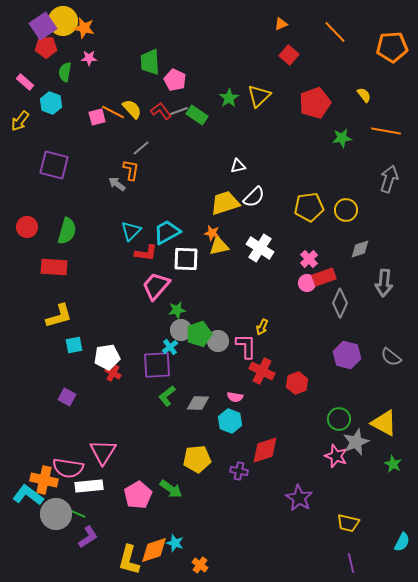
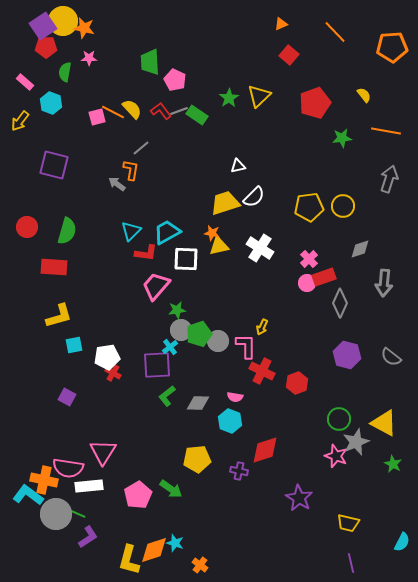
yellow circle at (346, 210): moved 3 px left, 4 px up
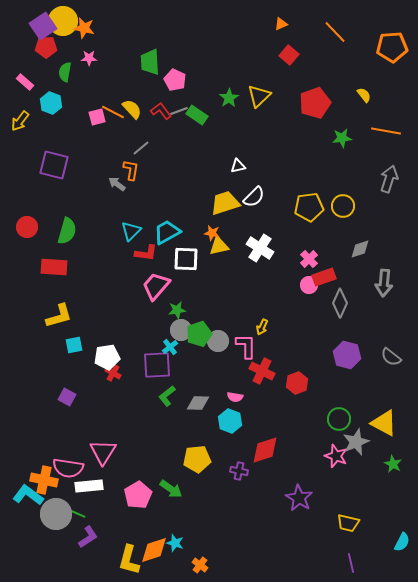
pink circle at (307, 283): moved 2 px right, 2 px down
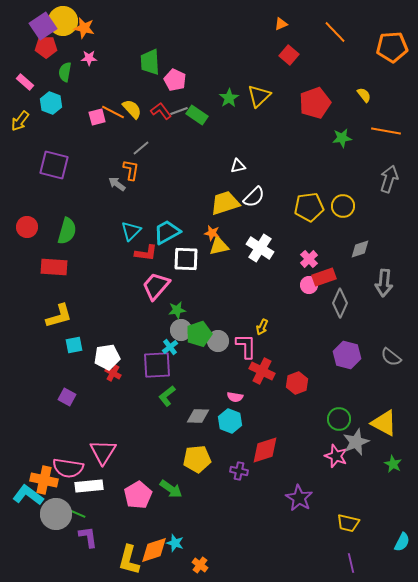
gray diamond at (198, 403): moved 13 px down
purple L-shape at (88, 537): rotated 65 degrees counterclockwise
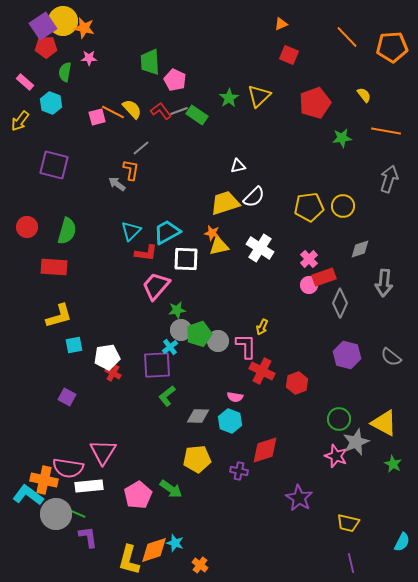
orange line at (335, 32): moved 12 px right, 5 px down
red square at (289, 55): rotated 18 degrees counterclockwise
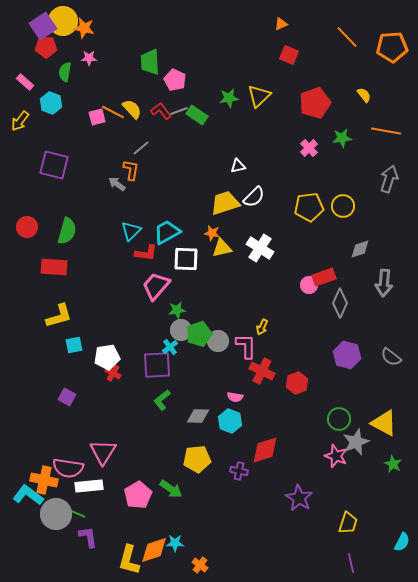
green star at (229, 98): rotated 24 degrees clockwise
yellow triangle at (219, 246): moved 3 px right, 2 px down
pink cross at (309, 259): moved 111 px up
green L-shape at (167, 396): moved 5 px left, 4 px down
yellow trapezoid at (348, 523): rotated 85 degrees counterclockwise
cyan star at (175, 543): rotated 18 degrees counterclockwise
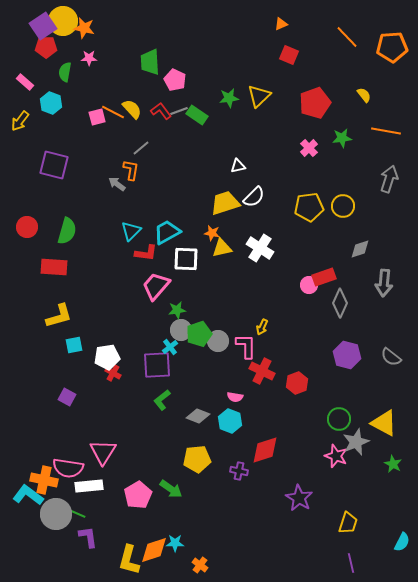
gray diamond at (198, 416): rotated 20 degrees clockwise
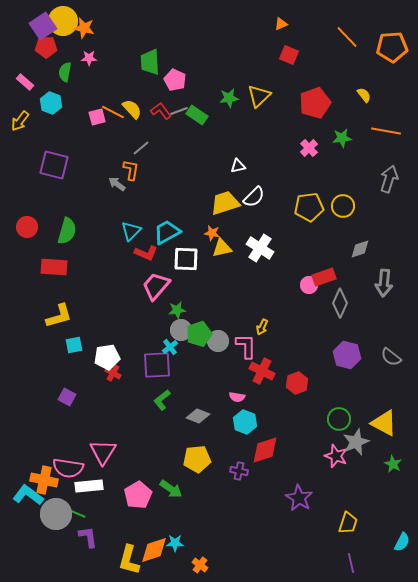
red L-shape at (146, 253): rotated 15 degrees clockwise
pink semicircle at (235, 397): moved 2 px right
cyan hexagon at (230, 421): moved 15 px right, 1 px down
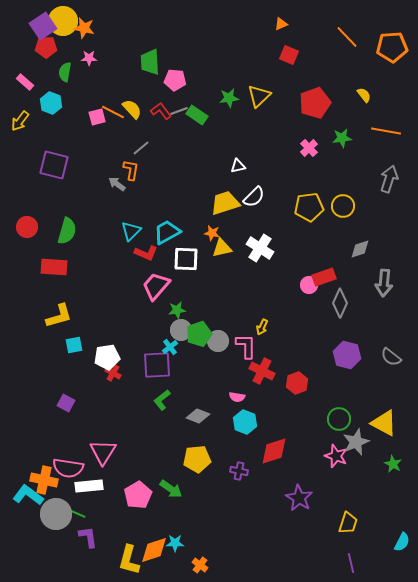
pink pentagon at (175, 80): rotated 20 degrees counterclockwise
purple square at (67, 397): moved 1 px left, 6 px down
red diamond at (265, 450): moved 9 px right, 1 px down
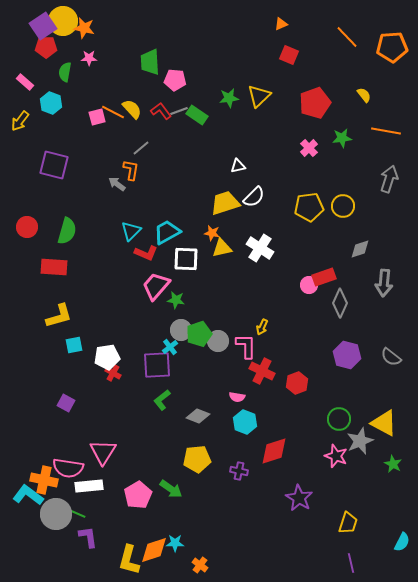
green star at (177, 310): moved 1 px left, 10 px up; rotated 18 degrees clockwise
gray star at (356, 442): moved 4 px right, 1 px up
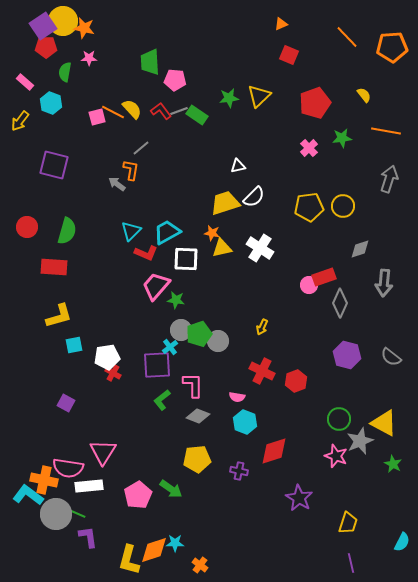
pink L-shape at (246, 346): moved 53 px left, 39 px down
red hexagon at (297, 383): moved 1 px left, 2 px up
